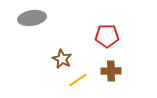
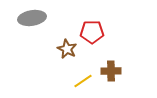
red pentagon: moved 15 px left, 4 px up
brown star: moved 5 px right, 10 px up
yellow line: moved 5 px right, 1 px down
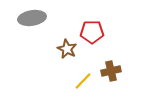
brown cross: rotated 12 degrees counterclockwise
yellow line: rotated 12 degrees counterclockwise
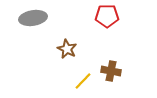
gray ellipse: moved 1 px right
red pentagon: moved 15 px right, 16 px up
brown cross: rotated 24 degrees clockwise
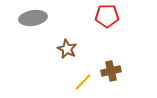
brown cross: rotated 24 degrees counterclockwise
yellow line: moved 1 px down
